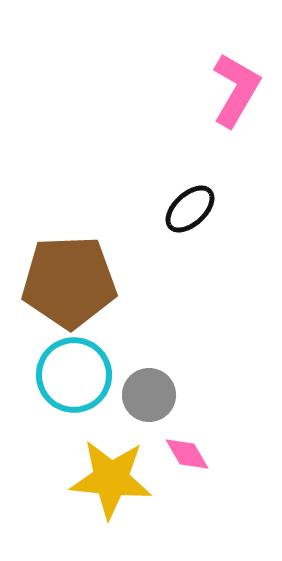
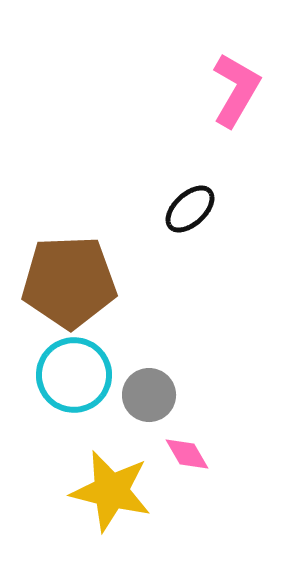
yellow star: moved 12 px down; rotated 8 degrees clockwise
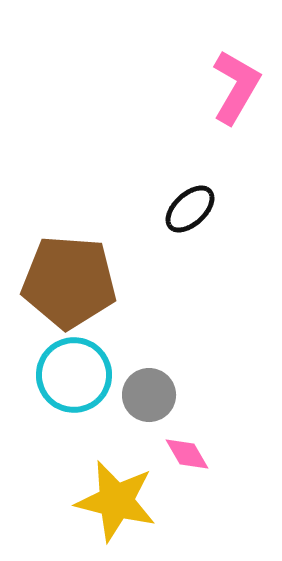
pink L-shape: moved 3 px up
brown pentagon: rotated 6 degrees clockwise
yellow star: moved 5 px right, 10 px down
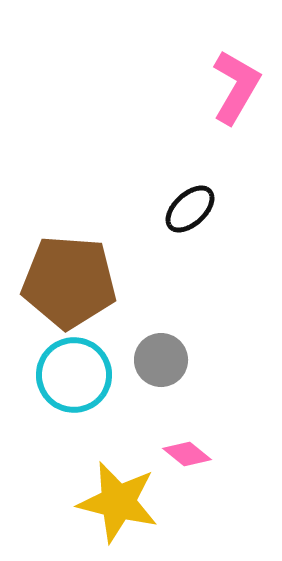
gray circle: moved 12 px right, 35 px up
pink diamond: rotated 21 degrees counterclockwise
yellow star: moved 2 px right, 1 px down
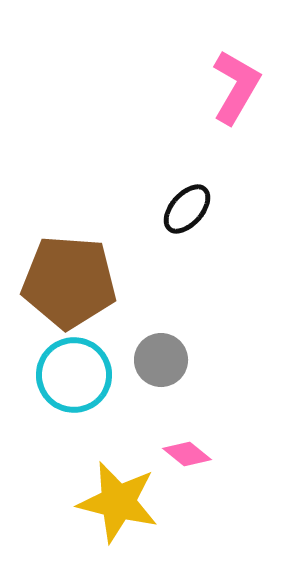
black ellipse: moved 3 px left; rotated 6 degrees counterclockwise
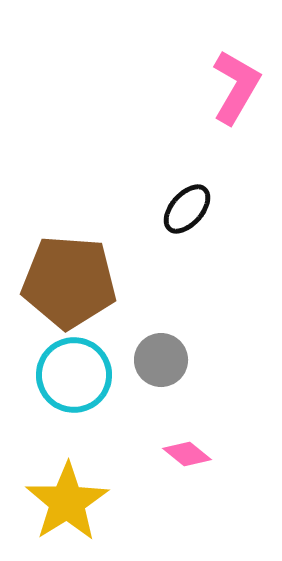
yellow star: moved 51 px left; rotated 26 degrees clockwise
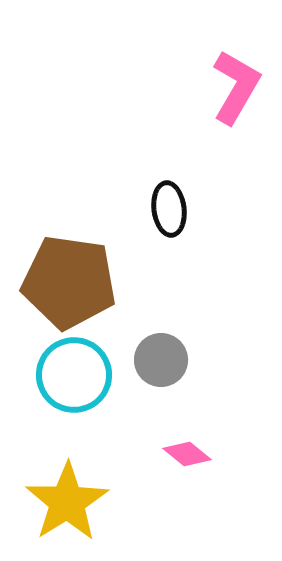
black ellipse: moved 18 px left; rotated 48 degrees counterclockwise
brown pentagon: rotated 4 degrees clockwise
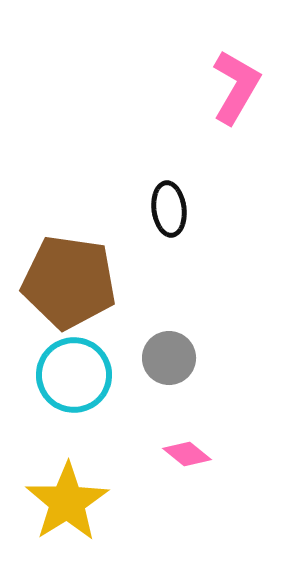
gray circle: moved 8 px right, 2 px up
